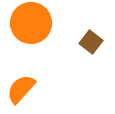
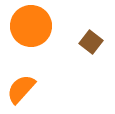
orange circle: moved 3 px down
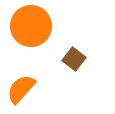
brown square: moved 17 px left, 17 px down
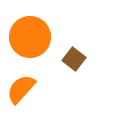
orange circle: moved 1 px left, 11 px down
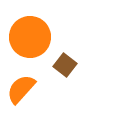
brown square: moved 9 px left, 6 px down
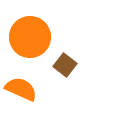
orange semicircle: rotated 72 degrees clockwise
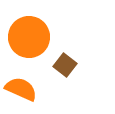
orange circle: moved 1 px left
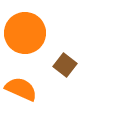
orange circle: moved 4 px left, 4 px up
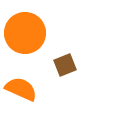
brown square: rotated 30 degrees clockwise
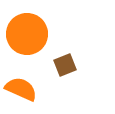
orange circle: moved 2 px right, 1 px down
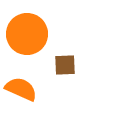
brown square: rotated 20 degrees clockwise
